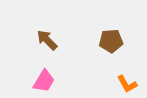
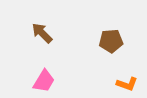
brown arrow: moved 5 px left, 7 px up
orange L-shape: rotated 40 degrees counterclockwise
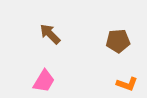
brown arrow: moved 8 px right, 1 px down
brown pentagon: moved 7 px right
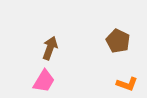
brown arrow: moved 14 px down; rotated 65 degrees clockwise
brown pentagon: rotated 30 degrees clockwise
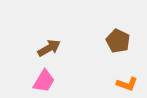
brown arrow: moved 1 px left; rotated 40 degrees clockwise
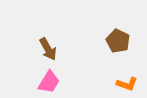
brown arrow: moved 1 px left, 1 px down; rotated 90 degrees clockwise
pink trapezoid: moved 5 px right, 1 px down
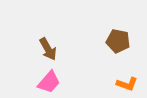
brown pentagon: rotated 15 degrees counterclockwise
pink trapezoid: rotated 10 degrees clockwise
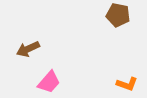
brown pentagon: moved 26 px up
brown arrow: moved 20 px left; rotated 95 degrees clockwise
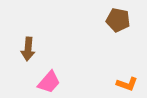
brown pentagon: moved 5 px down
brown arrow: rotated 60 degrees counterclockwise
